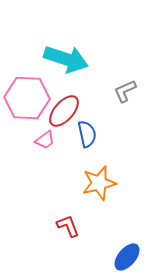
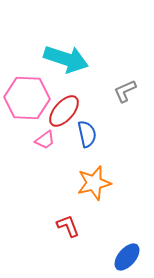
orange star: moved 5 px left
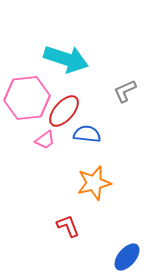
pink hexagon: rotated 9 degrees counterclockwise
blue semicircle: rotated 72 degrees counterclockwise
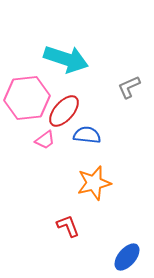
gray L-shape: moved 4 px right, 4 px up
blue semicircle: moved 1 px down
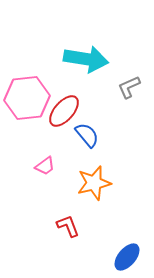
cyan arrow: moved 20 px right; rotated 9 degrees counterclockwise
blue semicircle: rotated 44 degrees clockwise
pink trapezoid: moved 26 px down
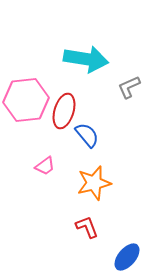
pink hexagon: moved 1 px left, 2 px down
red ellipse: rotated 24 degrees counterclockwise
red L-shape: moved 19 px right, 1 px down
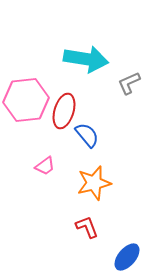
gray L-shape: moved 4 px up
